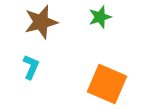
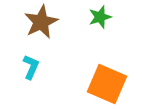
brown star: rotated 12 degrees counterclockwise
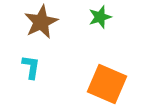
cyan L-shape: rotated 15 degrees counterclockwise
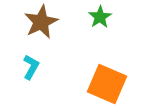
green star: rotated 15 degrees counterclockwise
cyan L-shape: rotated 20 degrees clockwise
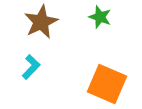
green star: rotated 20 degrees counterclockwise
cyan L-shape: rotated 15 degrees clockwise
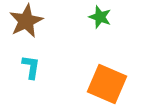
brown star: moved 15 px left, 1 px up
cyan L-shape: rotated 35 degrees counterclockwise
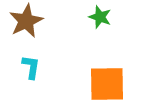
orange square: rotated 24 degrees counterclockwise
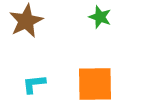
cyan L-shape: moved 3 px right, 17 px down; rotated 105 degrees counterclockwise
orange square: moved 12 px left
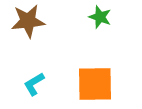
brown star: moved 2 px right; rotated 20 degrees clockwise
cyan L-shape: rotated 25 degrees counterclockwise
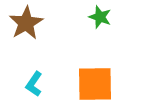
brown star: moved 2 px left, 2 px down; rotated 24 degrees counterclockwise
cyan L-shape: rotated 25 degrees counterclockwise
